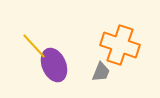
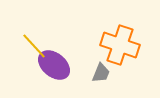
purple ellipse: rotated 28 degrees counterclockwise
gray trapezoid: moved 1 px down
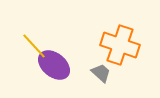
gray trapezoid: rotated 70 degrees counterclockwise
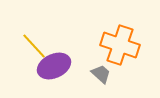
purple ellipse: moved 1 px down; rotated 64 degrees counterclockwise
gray trapezoid: moved 1 px down
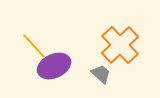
orange cross: rotated 27 degrees clockwise
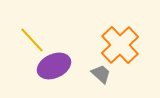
yellow line: moved 2 px left, 6 px up
